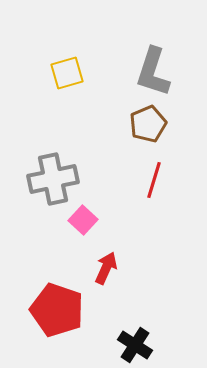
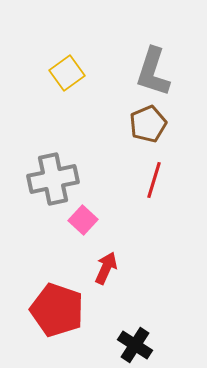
yellow square: rotated 20 degrees counterclockwise
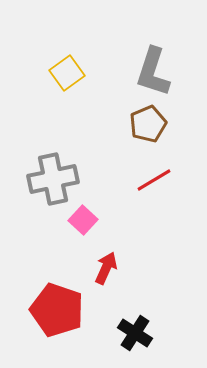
red line: rotated 42 degrees clockwise
black cross: moved 12 px up
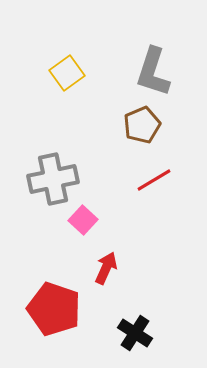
brown pentagon: moved 6 px left, 1 px down
red pentagon: moved 3 px left, 1 px up
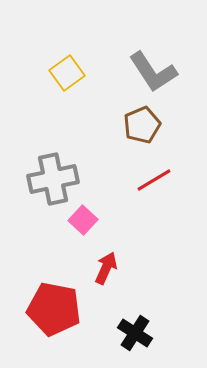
gray L-shape: rotated 51 degrees counterclockwise
red pentagon: rotated 8 degrees counterclockwise
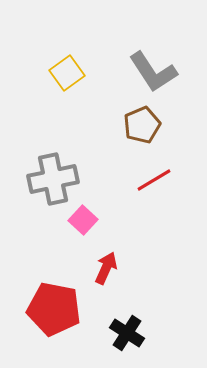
black cross: moved 8 px left
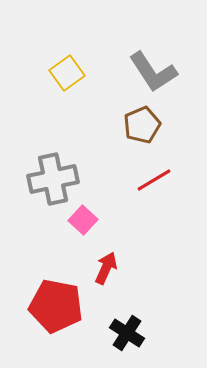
red pentagon: moved 2 px right, 3 px up
